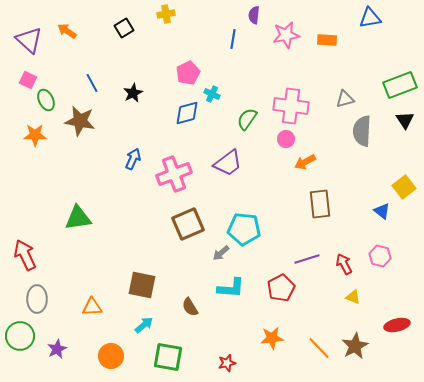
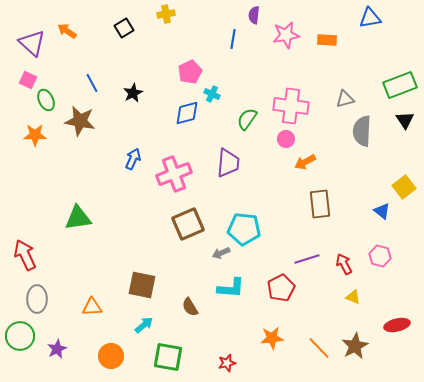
purple triangle at (29, 40): moved 3 px right, 3 px down
pink pentagon at (188, 73): moved 2 px right, 1 px up
purple trapezoid at (228, 163): rotated 48 degrees counterclockwise
gray arrow at (221, 253): rotated 18 degrees clockwise
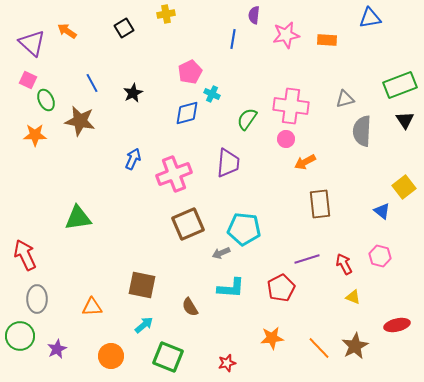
green square at (168, 357): rotated 12 degrees clockwise
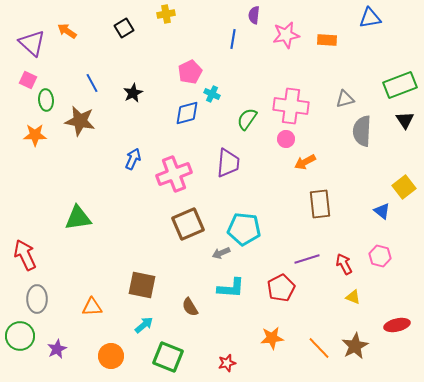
green ellipse at (46, 100): rotated 20 degrees clockwise
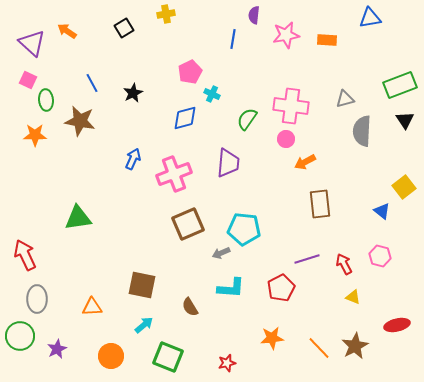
blue diamond at (187, 113): moved 2 px left, 5 px down
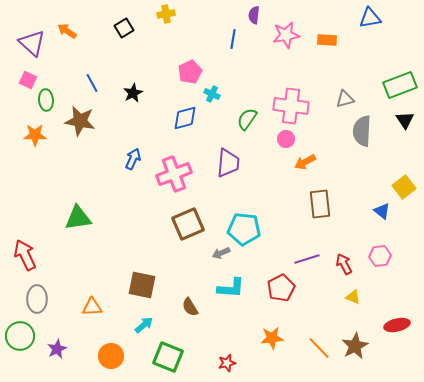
pink hexagon at (380, 256): rotated 20 degrees counterclockwise
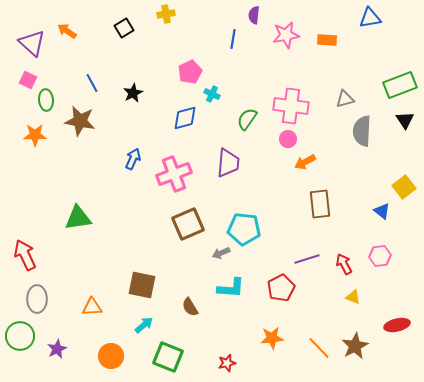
pink circle at (286, 139): moved 2 px right
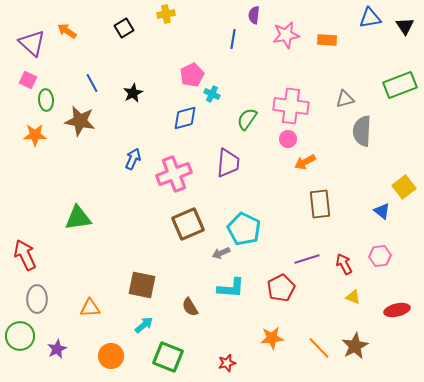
pink pentagon at (190, 72): moved 2 px right, 3 px down
black triangle at (405, 120): moved 94 px up
cyan pentagon at (244, 229): rotated 20 degrees clockwise
orange triangle at (92, 307): moved 2 px left, 1 px down
red ellipse at (397, 325): moved 15 px up
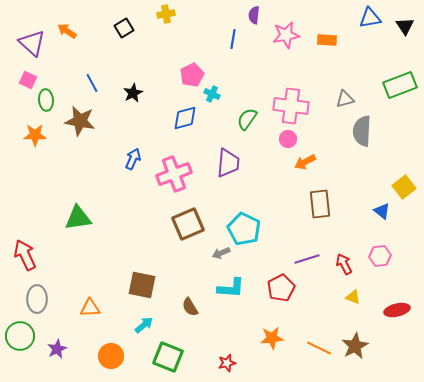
orange line at (319, 348): rotated 20 degrees counterclockwise
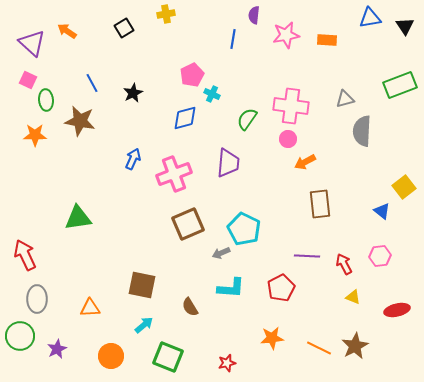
purple line at (307, 259): moved 3 px up; rotated 20 degrees clockwise
